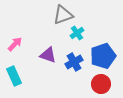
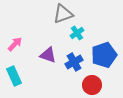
gray triangle: moved 1 px up
blue pentagon: moved 1 px right, 1 px up
red circle: moved 9 px left, 1 px down
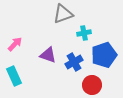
cyan cross: moved 7 px right; rotated 24 degrees clockwise
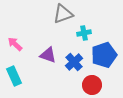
pink arrow: rotated 91 degrees counterclockwise
blue cross: rotated 12 degrees counterclockwise
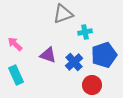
cyan cross: moved 1 px right, 1 px up
cyan rectangle: moved 2 px right, 1 px up
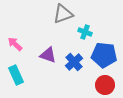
cyan cross: rotated 32 degrees clockwise
blue pentagon: rotated 25 degrees clockwise
red circle: moved 13 px right
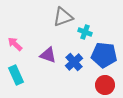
gray triangle: moved 3 px down
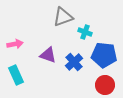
pink arrow: rotated 126 degrees clockwise
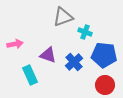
cyan rectangle: moved 14 px right
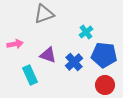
gray triangle: moved 19 px left, 3 px up
cyan cross: moved 1 px right; rotated 32 degrees clockwise
